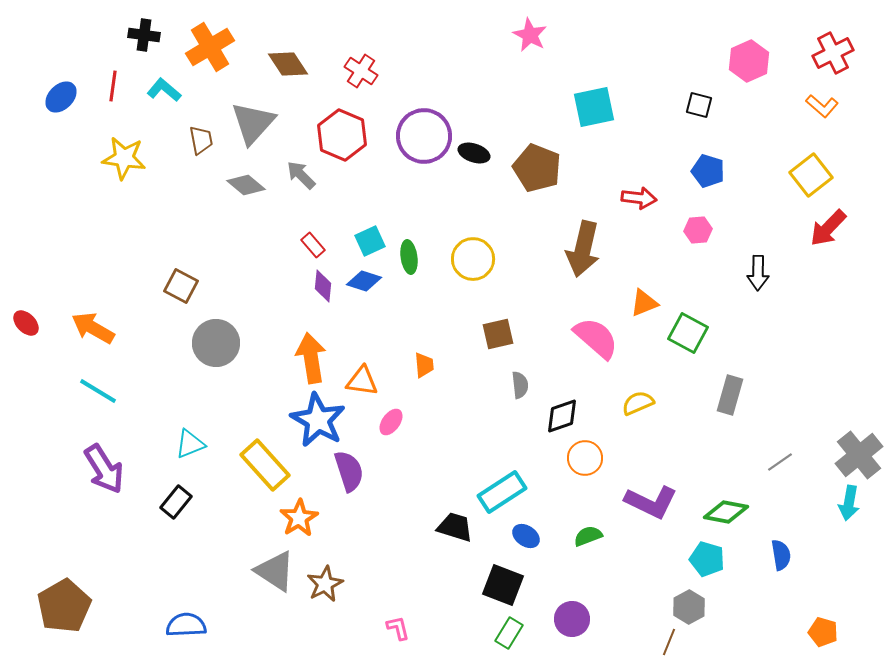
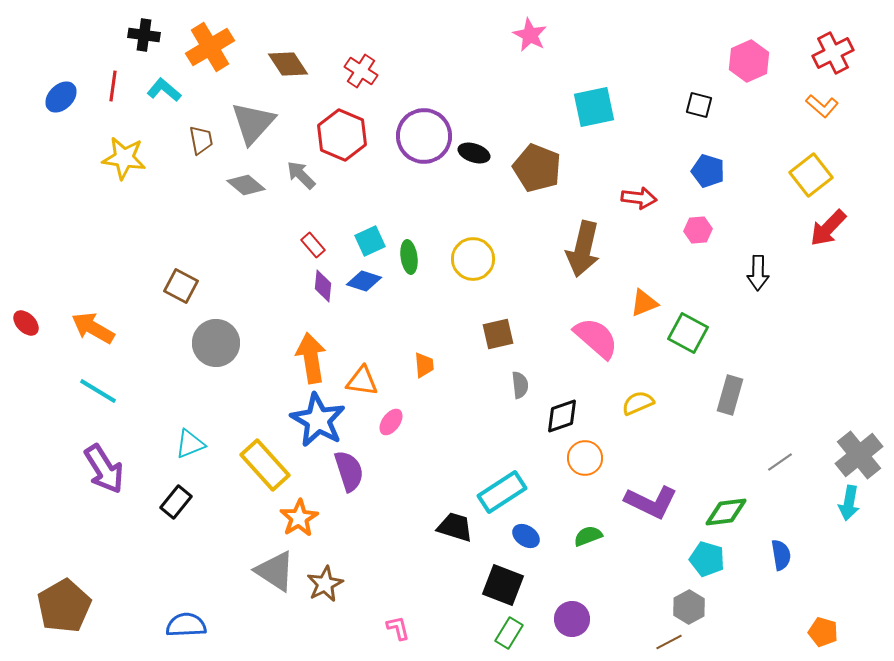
green diamond at (726, 512): rotated 18 degrees counterclockwise
brown line at (669, 642): rotated 40 degrees clockwise
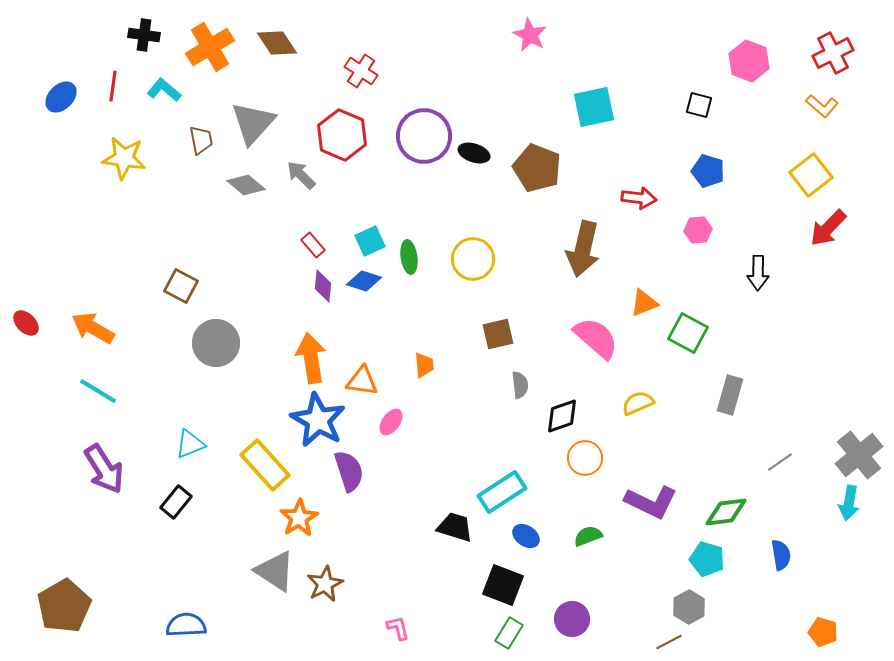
pink hexagon at (749, 61): rotated 15 degrees counterclockwise
brown diamond at (288, 64): moved 11 px left, 21 px up
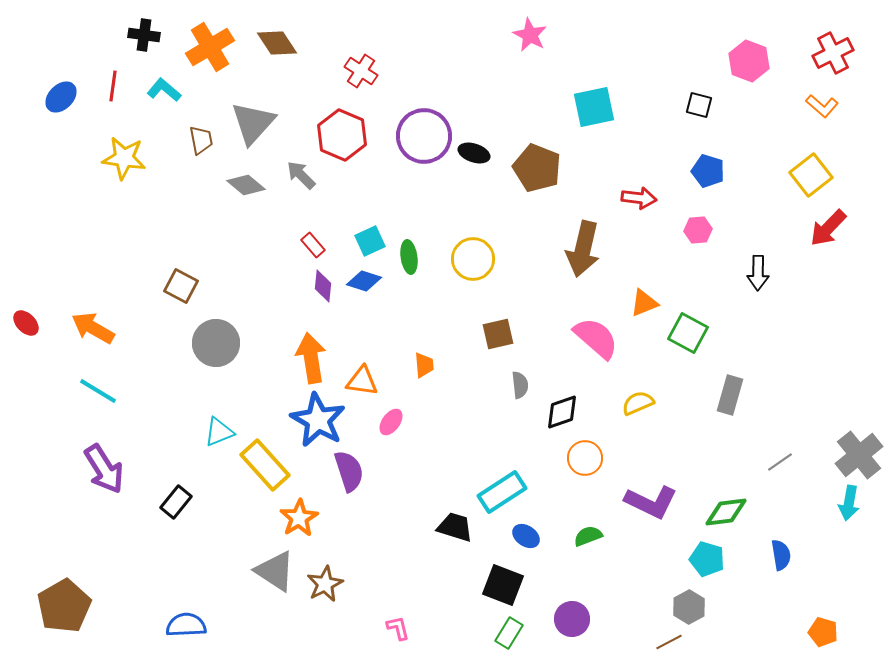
black diamond at (562, 416): moved 4 px up
cyan triangle at (190, 444): moved 29 px right, 12 px up
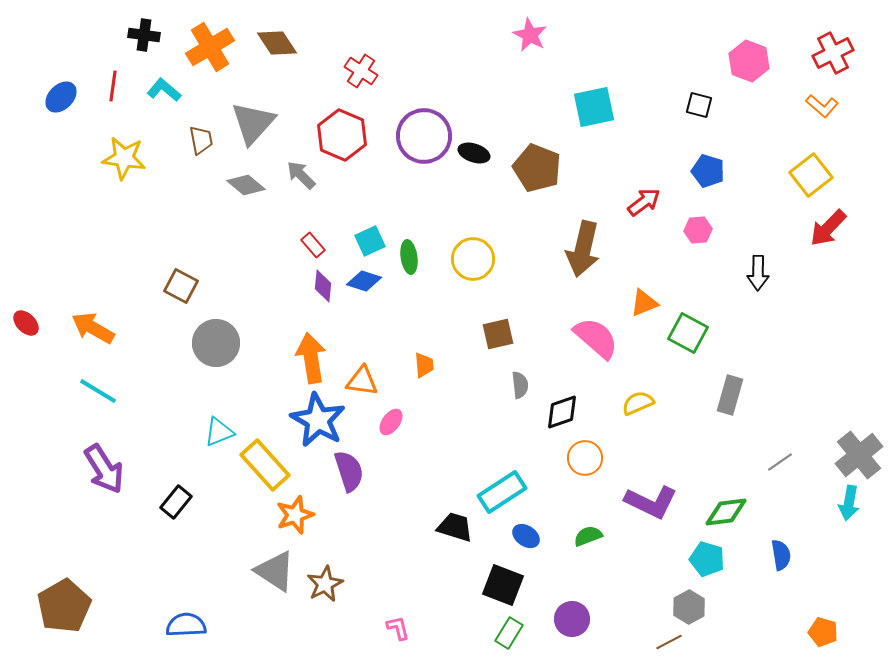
red arrow at (639, 198): moved 5 px right, 4 px down; rotated 44 degrees counterclockwise
orange star at (299, 518): moved 4 px left, 3 px up; rotated 12 degrees clockwise
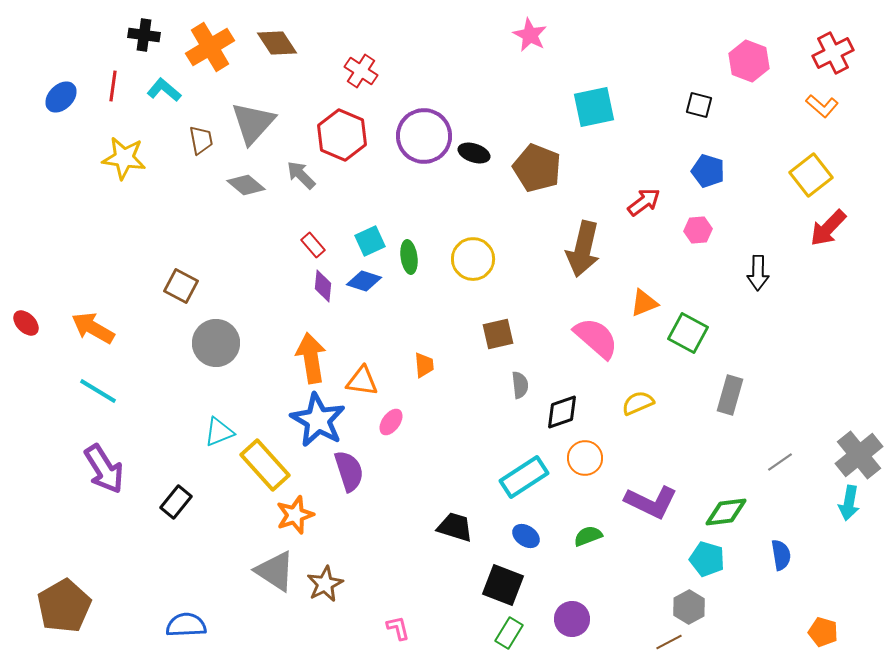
cyan rectangle at (502, 492): moved 22 px right, 15 px up
